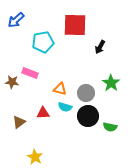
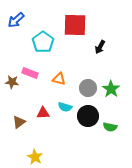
cyan pentagon: rotated 25 degrees counterclockwise
green star: moved 6 px down
orange triangle: moved 1 px left, 10 px up
gray circle: moved 2 px right, 5 px up
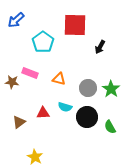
black circle: moved 1 px left, 1 px down
green semicircle: rotated 48 degrees clockwise
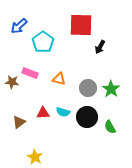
blue arrow: moved 3 px right, 6 px down
red square: moved 6 px right
cyan semicircle: moved 2 px left, 5 px down
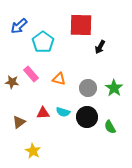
pink rectangle: moved 1 px right, 1 px down; rotated 28 degrees clockwise
green star: moved 3 px right, 1 px up
yellow star: moved 2 px left, 6 px up
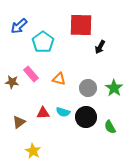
black circle: moved 1 px left
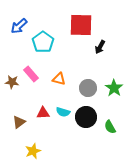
yellow star: rotated 21 degrees clockwise
